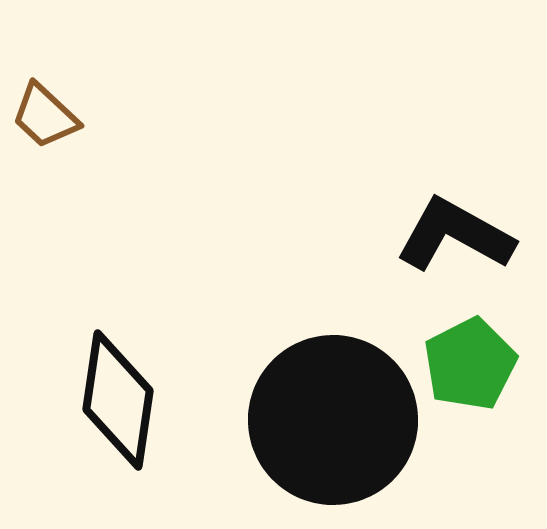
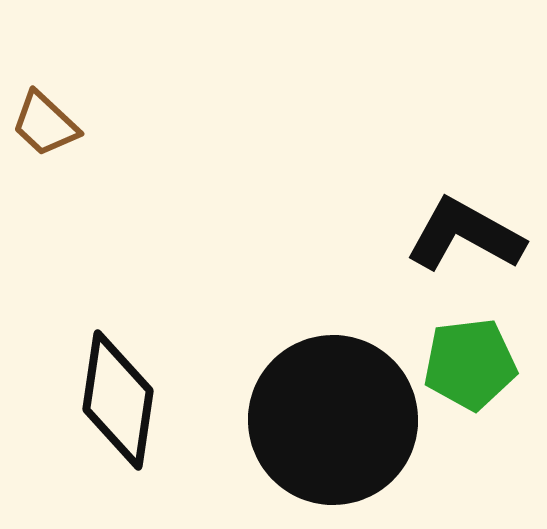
brown trapezoid: moved 8 px down
black L-shape: moved 10 px right
green pentagon: rotated 20 degrees clockwise
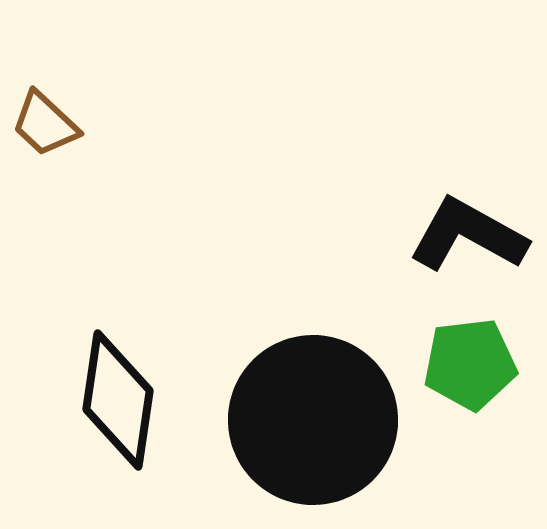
black L-shape: moved 3 px right
black circle: moved 20 px left
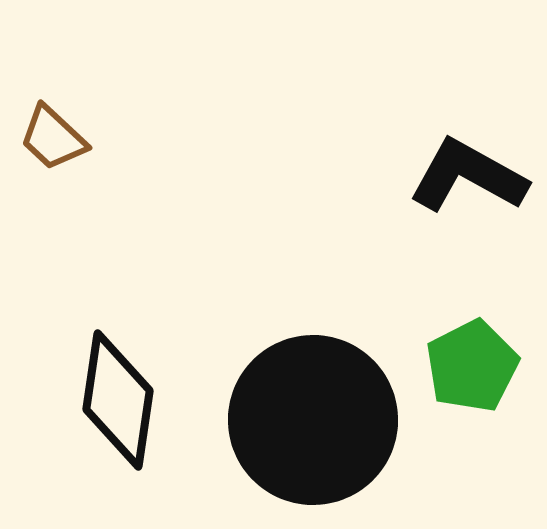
brown trapezoid: moved 8 px right, 14 px down
black L-shape: moved 59 px up
green pentagon: moved 2 px right, 2 px down; rotated 20 degrees counterclockwise
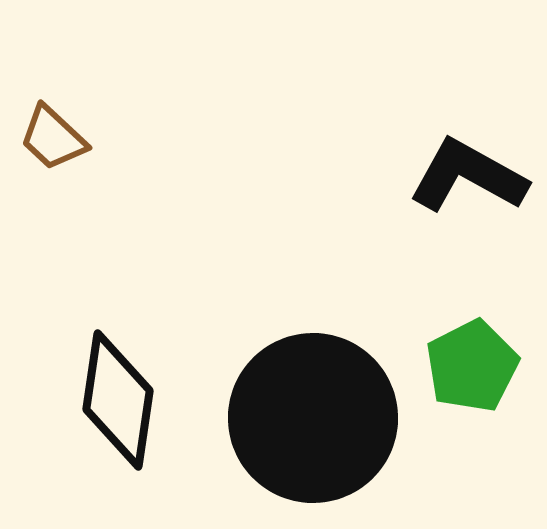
black circle: moved 2 px up
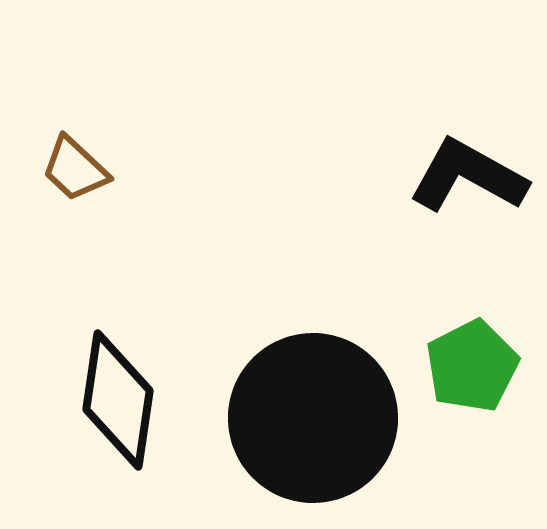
brown trapezoid: moved 22 px right, 31 px down
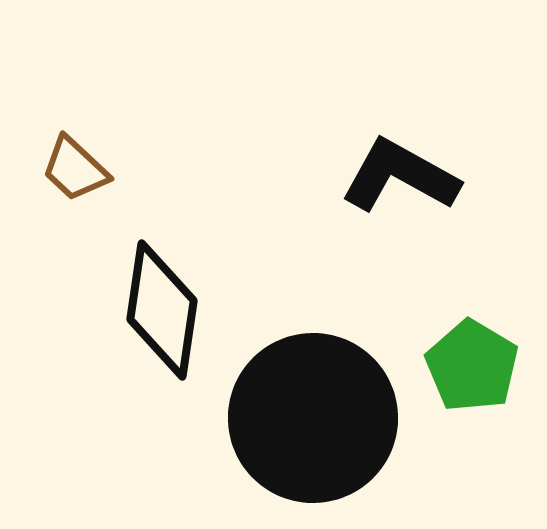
black L-shape: moved 68 px left
green pentagon: rotated 14 degrees counterclockwise
black diamond: moved 44 px right, 90 px up
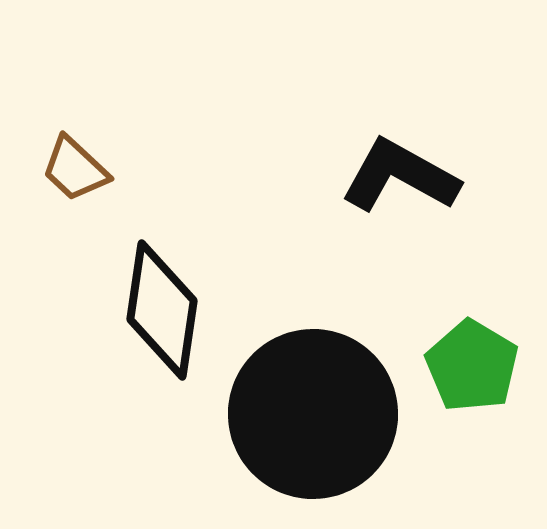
black circle: moved 4 px up
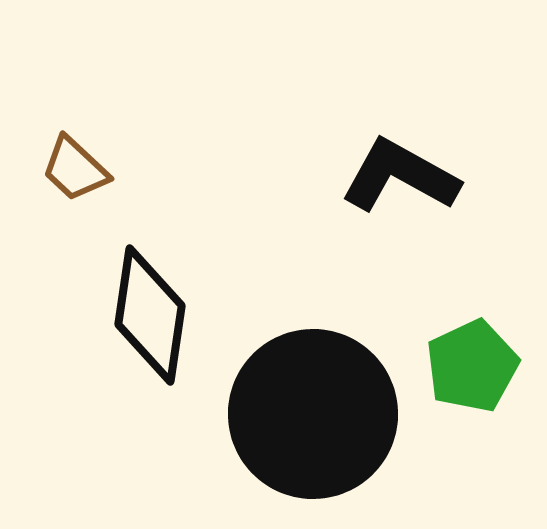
black diamond: moved 12 px left, 5 px down
green pentagon: rotated 16 degrees clockwise
